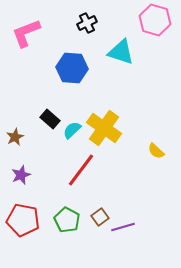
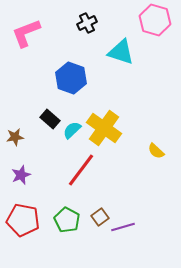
blue hexagon: moved 1 px left, 10 px down; rotated 16 degrees clockwise
brown star: rotated 18 degrees clockwise
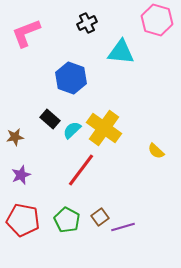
pink hexagon: moved 2 px right
cyan triangle: rotated 12 degrees counterclockwise
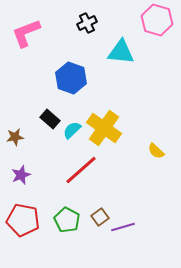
red line: rotated 12 degrees clockwise
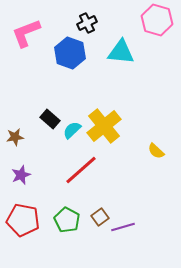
blue hexagon: moved 1 px left, 25 px up
yellow cross: moved 2 px up; rotated 16 degrees clockwise
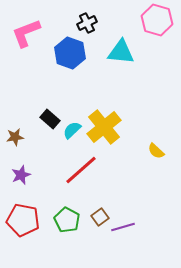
yellow cross: moved 1 px down
